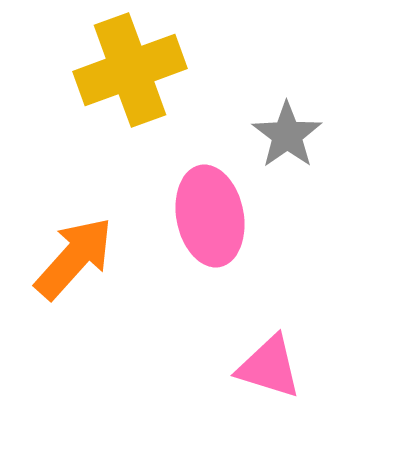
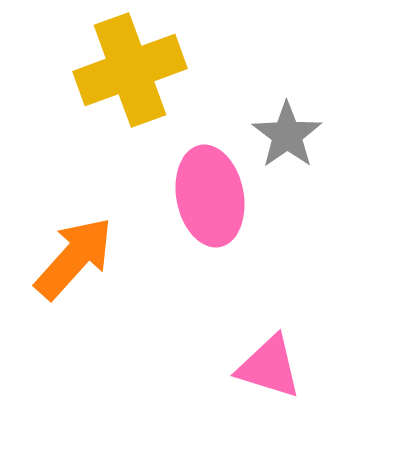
pink ellipse: moved 20 px up
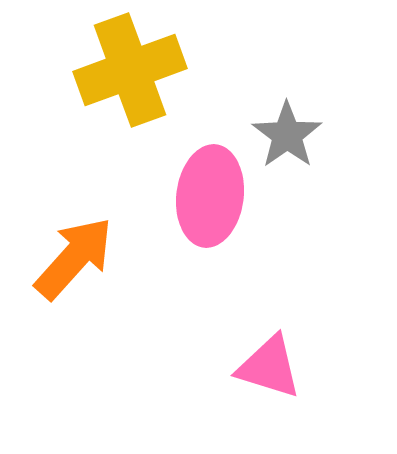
pink ellipse: rotated 18 degrees clockwise
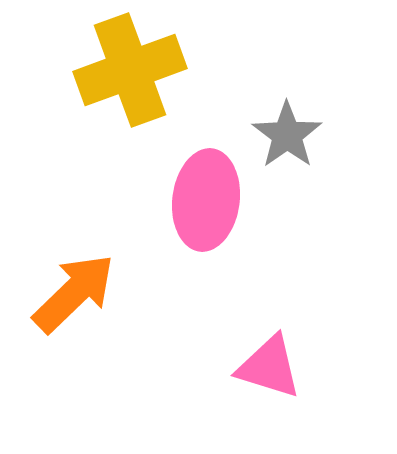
pink ellipse: moved 4 px left, 4 px down
orange arrow: moved 35 px down; rotated 4 degrees clockwise
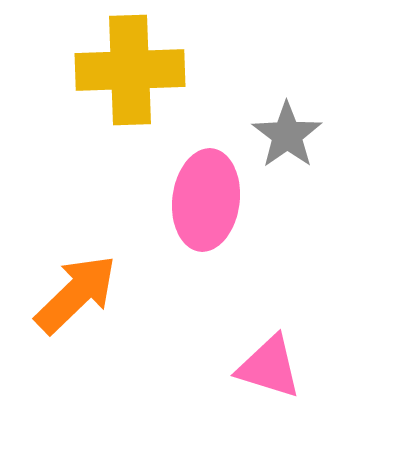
yellow cross: rotated 18 degrees clockwise
orange arrow: moved 2 px right, 1 px down
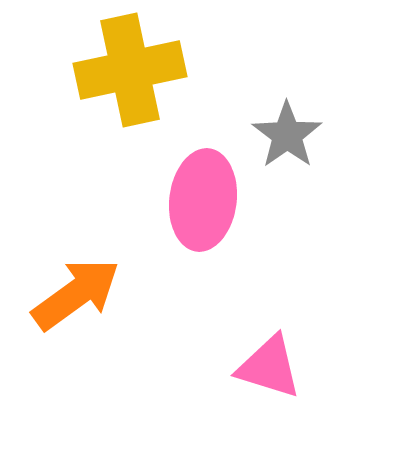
yellow cross: rotated 10 degrees counterclockwise
pink ellipse: moved 3 px left
orange arrow: rotated 8 degrees clockwise
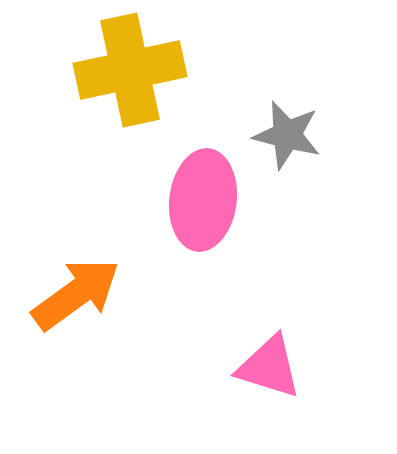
gray star: rotated 22 degrees counterclockwise
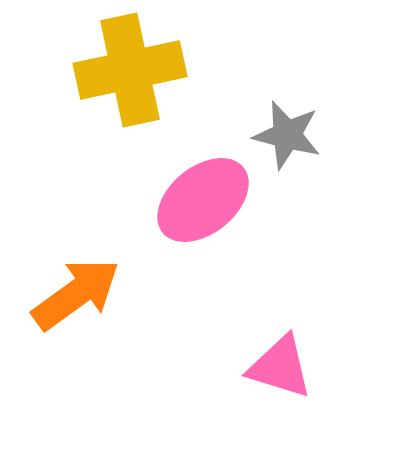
pink ellipse: rotated 44 degrees clockwise
pink triangle: moved 11 px right
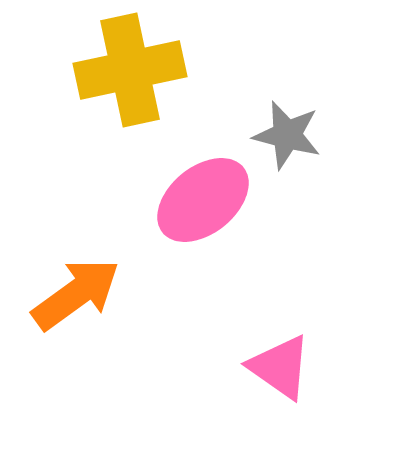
pink triangle: rotated 18 degrees clockwise
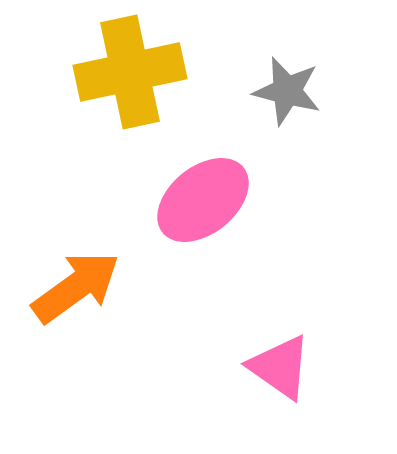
yellow cross: moved 2 px down
gray star: moved 44 px up
orange arrow: moved 7 px up
